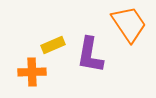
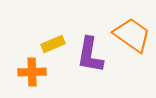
orange trapezoid: moved 3 px right, 11 px down; rotated 21 degrees counterclockwise
yellow rectangle: moved 1 px up
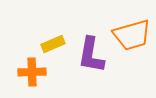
orange trapezoid: rotated 129 degrees clockwise
purple L-shape: moved 1 px right
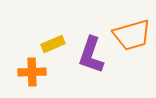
purple L-shape: rotated 9 degrees clockwise
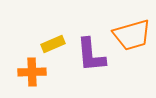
purple L-shape: rotated 24 degrees counterclockwise
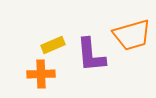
yellow rectangle: moved 1 px down
orange cross: moved 9 px right, 2 px down
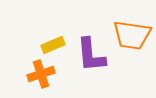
orange trapezoid: rotated 24 degrees clockwise
orange cross: rotated 16 degrees counterclockwise
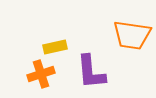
yellow rectangle: moved 2 px right, 2 px down; rotated 10 degrees clockwise
purple L-shape: moved 17 px down
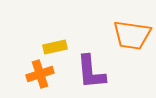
orange cross: moved 1 px left
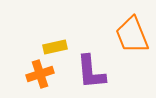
orange trapezoid: rotated 60 degrees clockwise
